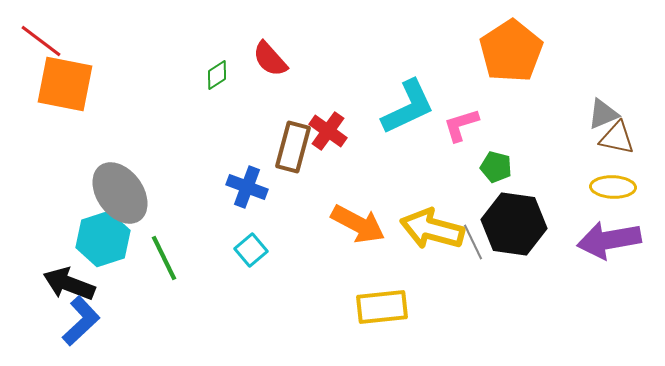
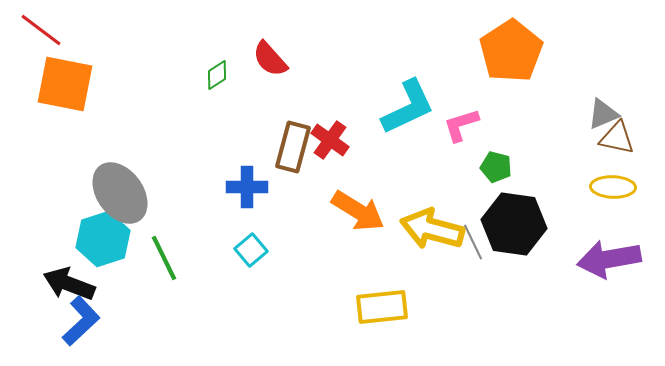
red line: moved 11 px up
red cross: moved 2 px right, 9 px down
blue cross: rotated 21 degrees counterclockwise
orange arrow: moved 13 px up; rotated 4 degrees clockwise
purple arrow: moved 19 px down
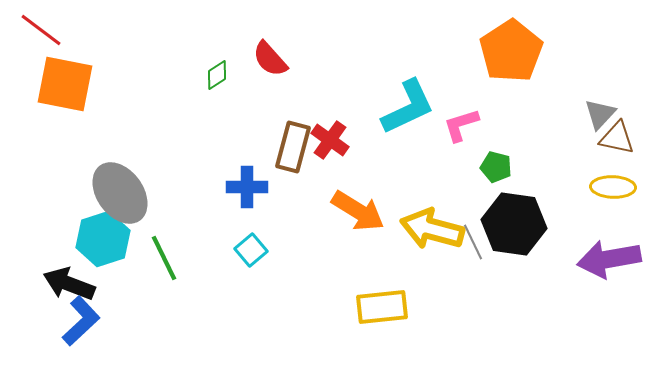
gray triangle: moved 3 px left; rotated 24 degrees counterclockwise
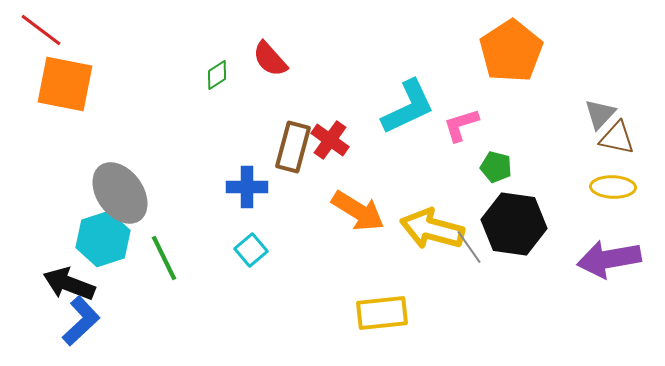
gray line: moved 4 px left, 5 px down; rotated 9 degrees counterclockwise
yellow rectangle: moved 6 px down
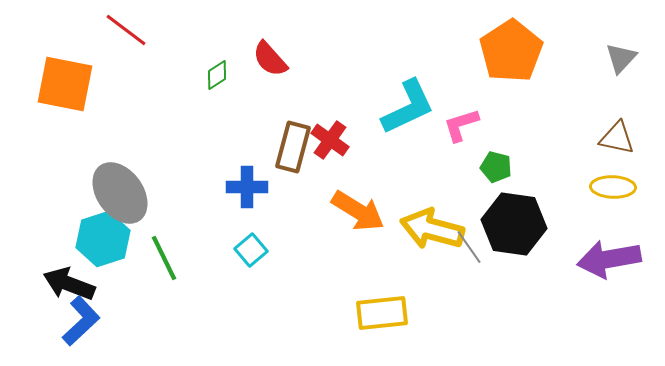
red line: moved 85 px right
gray triangle: moved 21 px right, 56 px up
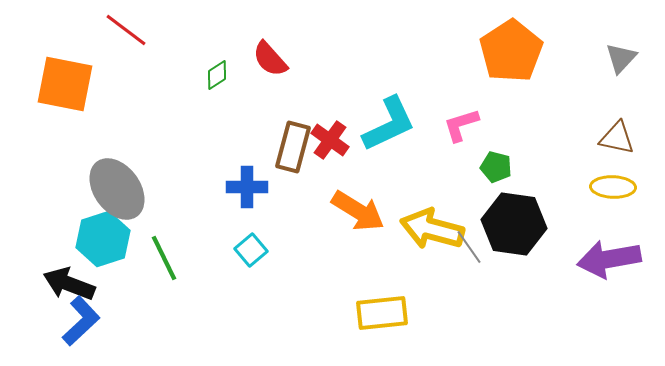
cyan L-shape: moved 19 px left, 17 px down
gray ellipse: moved 3 px left, 4 px up
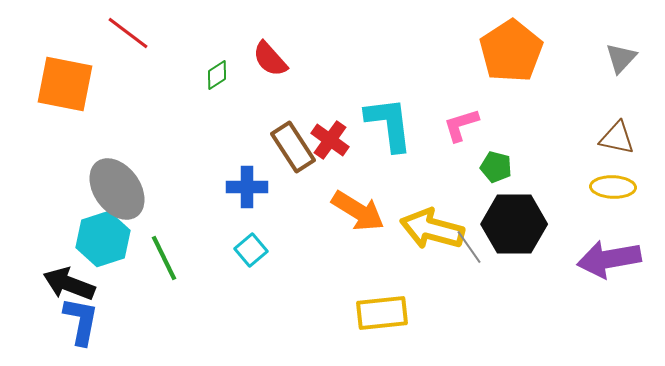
red line: moved 2 px right, 3 px down
cyan L-shape: rotated 72 degrees counterclockwise
brown rectangle: rotated 48 degrees counterclockwise
black hexagon: rotated 8 degrees counterclockwise
blue L-shape: rotated 36 degrees counterclockwise
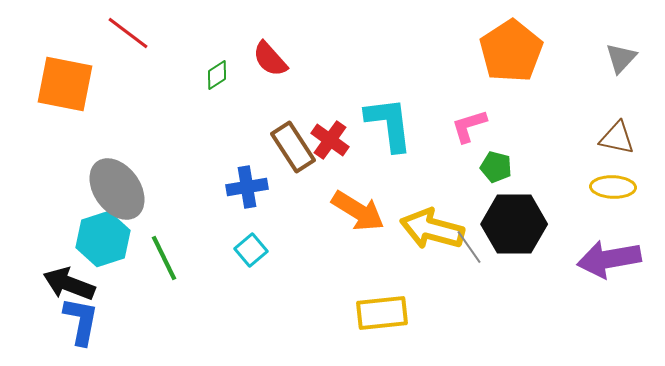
pink L-shape: moved 8 px right, 1 px down
blue cross: rotated 9 degrees counterclockwise
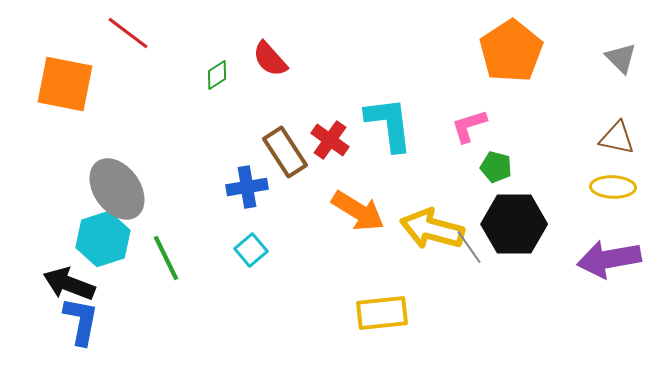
gray triangle: rotated 28 degrees counterclockwise
brown rectangle: moved 8 px left, 5 px down
green line: moved 2 px right
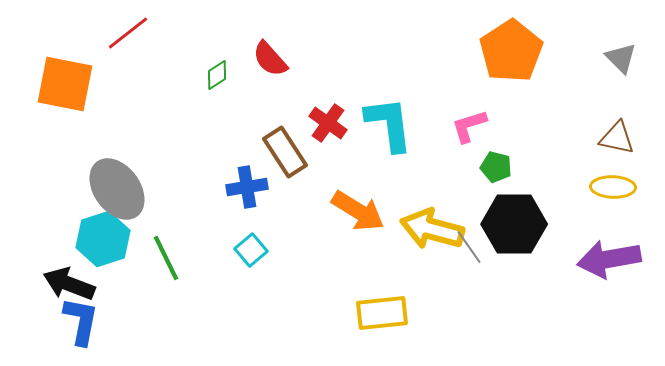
red line: rotated 75 degrees counterclockwise
red cross: moved 2 px left, 17 px up
